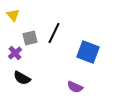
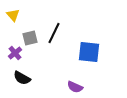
blue square: moved 1 px right; rotated 15 degrees counterclockwise
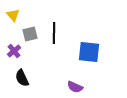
black line: rotated 25 degrees counterclockwise
gray square: moved 4 px up
purple cross: moved 1 px left, 2 px up
black semicircle: rotated 36 degrees clockwise
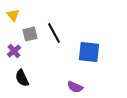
black line: rotated 30 degrees counterclockwise
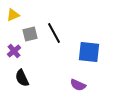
yellow triangle: rotated 48 degrees clockwise
purple semicircle: moved 3 px right, 2 px up
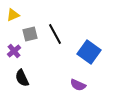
black line: moved 1 px right, 1 px down
blue square: rotated 30 degrees clockwise
